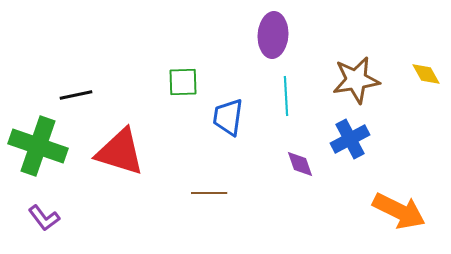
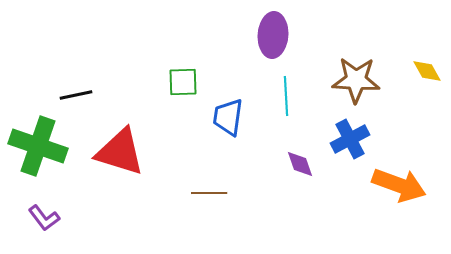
yellow diamond: moved 1 px right, 3 px up
brown star: rotated 12 degrees clockwise
orange arrow: moved 26 px up; rotated 6 degrees counterclockwise
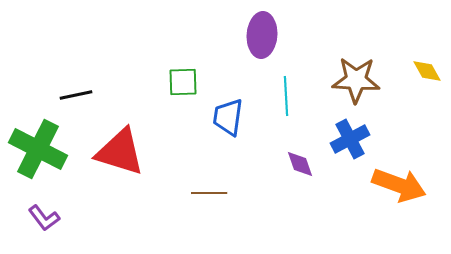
purple ellipse: moved 11 px left
green cross: moved 3 px down; rotated 8 degrees clockwise
